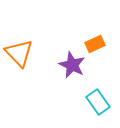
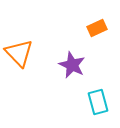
orange rectangle: moved 2 px right, 16 px up
cyan rectangle: rotated 20 degrees clockwise
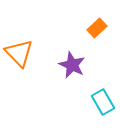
orange rectangle: rotated 18 degrees counterclockwise
cyan rectangle: moved 5 px right; rotated 15 degrees counterclockwise
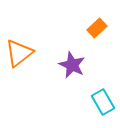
orange triangle: rotated 36 degrees clockwise
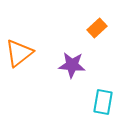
purple star: rotated 20 degrees counterclockwise
cyan rectangle: rotated 40 degrees clockwise
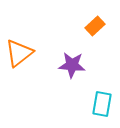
orange rectangle: moved 2 px left, 2 px up
cyan rectangle: moved 1 px left, 2 px down
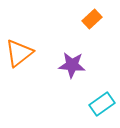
orange rectangle: moved 3 px left, 7 px up
cyan rectangle: rotated 45 degrees clockwise
